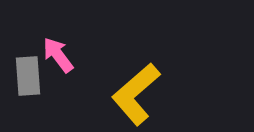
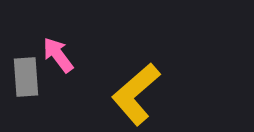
gray rectangle: moved 2 px left, 1 px down
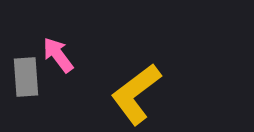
yellow L-shape: rotated 4 degrees clockwise
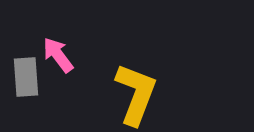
yellow L-shape: rotated 148 degrees clockwise
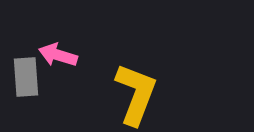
pink arrow: rotated 36 degrees counterclockwise
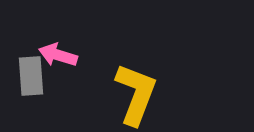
gray rectangle: moved 5 px right, 1 px up
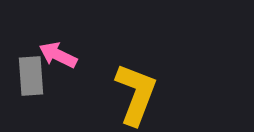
pink arrow: rotated 9 degrees clockwise
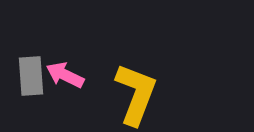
pink arrow: moved 7 px right, 20 px down
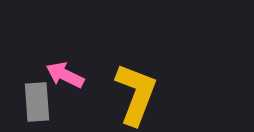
gray rectangle: moved 6 px right, 26 px down
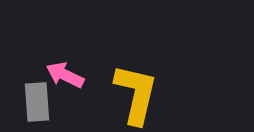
yellow L-shape: rotated 8 degrees counterclockwise
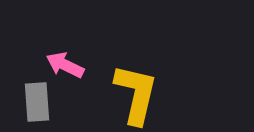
pink arrow: moved 10 px up
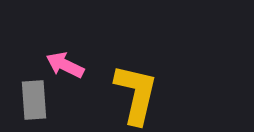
gray rectangle: moved 3 px left, 2 px up
